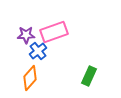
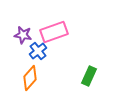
purple star: moved 3 px left; rotated 12 degrees clockwise
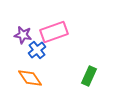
blue cross: moved 1 px left, 1 px up
orange diamond: rotated 75 degrees counterclockwise
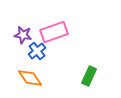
blue cross: moved 1 px down
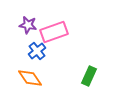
purple star: moved 5 px right, 10 px up
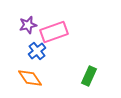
purple star: rotated 24 degrees counterclockwise
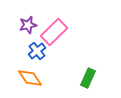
pink rectangle: rotated 24 degrees counterclockwise
green rectangle: moved 1 px left, 2 px down
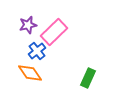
orange diamond: moved 5 px up
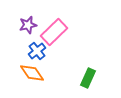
orange diamond: moved 2 px right
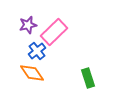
green rectangle: rotated 42 degrees counterclockwise
